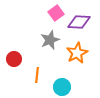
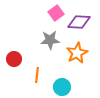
gray star: rotated 18 degrees clockwise
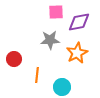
pink square: moved 1 px up; rotated 35 degrees clockwise
purple diamond: rotated 15 degrees counterclockwise
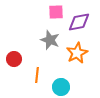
gray star: rotated 24 degrees clockwise
cyan circle: moved 1 px left
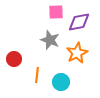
cyan circle: moved 5 px up
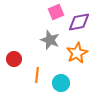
pink square: rotated 21 degrees counterclockwise
cyan circle: moved 1 px down
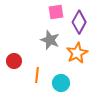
pink square: rotated 14 degrees clockwise
purple diamond: rotated 50 degrees counterclockwise
red circle: moved 2 px down
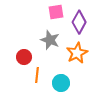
red circle: moved 10 px right, 4 px up
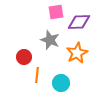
purple diamond: rotated 60 degrees clockwise
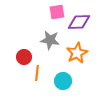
pink square: moved 1 px right
gray star: rotated 12 degrees counterclockwise
orange line: moved 2 px up
cyan circle: moved 2 px right, 2 px up
